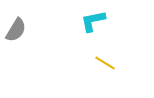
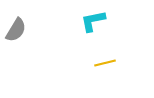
yellow line: rotated 45 degrees counterclockwise
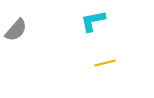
gray semicircle: rotated 10 degrees clockwise
